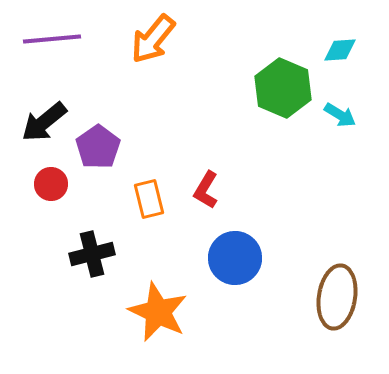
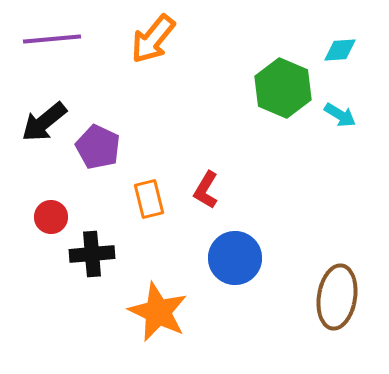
purple pentagon: rotated 12 degrees counterclockwise
red circle: moved 33 px down
black cross: rotated 9 degrees clockwise
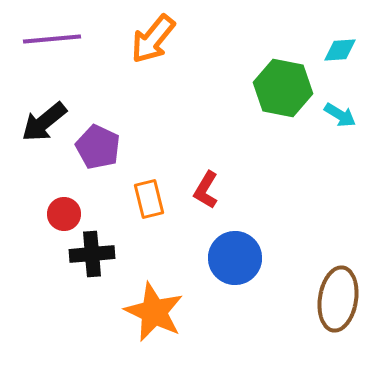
green hexagon: rotated 12 degrees counterclockwise
red circle: moved 13 px right, 3 px up
brown ellipse: moved 1 px right, 2 px down
orange star: moved 4 px left
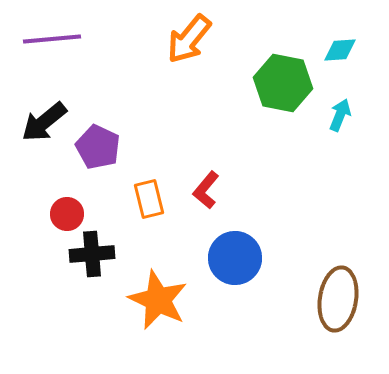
orange arrow: moved 36 px right
green hexagon: moved 5 px up
cyan arrow: rotated 100 degrees counterclockwise
red L-shape: rotated 9 degrees clockwise
red circle: moved 3 px right
orange star: moved 4 px right, 12 px up
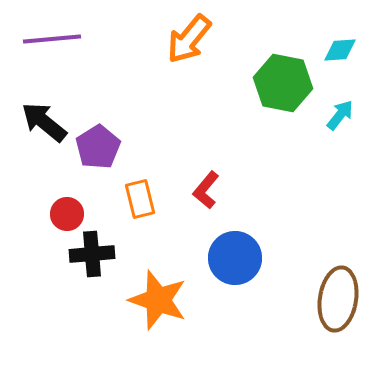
cyan arrow: rotated 16 degrees clockwise
black arrow: rotated 78 degrees clockwise
purple pentagon: rotated 15 degrees clockwise
orange rectangle: moved 9 px left
orange star: rotated 6 degrees counterclockwise
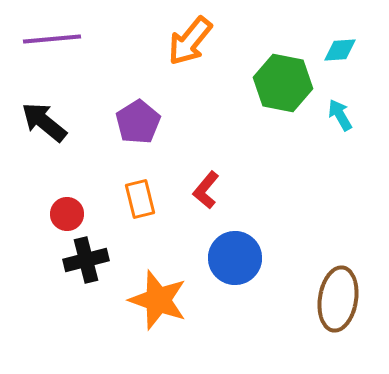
orange arrow: moved 1 px right, 2 px down
cyan arrow: rotated 68 degrees counterclockwise
purple pentagon: moved 40 px right, 25 px up
black cross: moved 6 px left, 6 px down; rotated 9 degrees counterclockwise
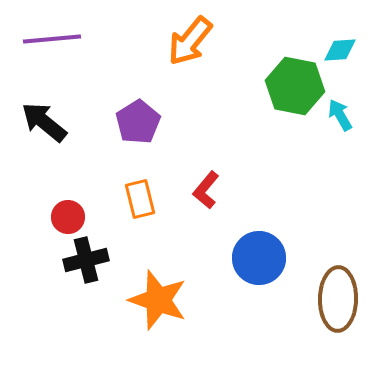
green hexagon: moved 12 px right, 3 px down
red circle: moved 1 px right, 3 px down
blue circle: moved 24 px right
brown ellipse: rotated 8 degrees counterclockwise
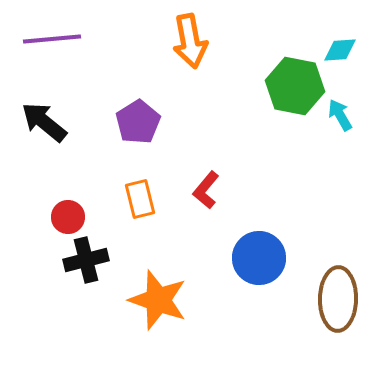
orange arrow: rotated 50 degrees counterclockwise
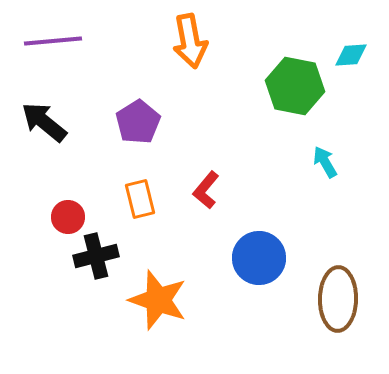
purple line: moved 1 px right, 2 px down
cyan diamond: moved 11 px right, 5 px down
cyan arrow: moved 15 px left, 47 px down
black cross: moved 10 px right, 4 px up
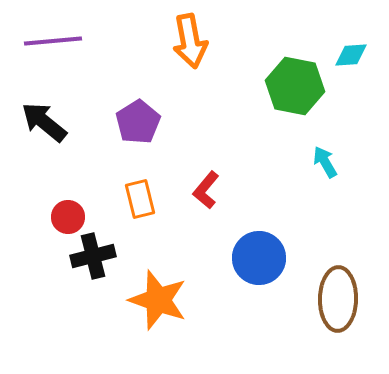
black cross: moved 3 px left
